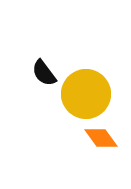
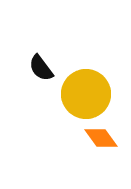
black semicircle: moved 3 px left, 5 px up
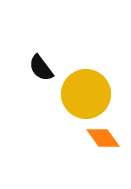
orange diamond: moved 2 px right
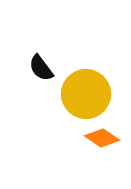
orange diamond: moved 1 px left; rotated 20 degrees counterclockwise
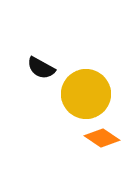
black semicircle: rotated 24 degrees counterclockwise
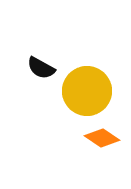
yellow circle: moved 1 px right, 3 px up
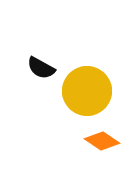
orange diamond: moved 3 px down
